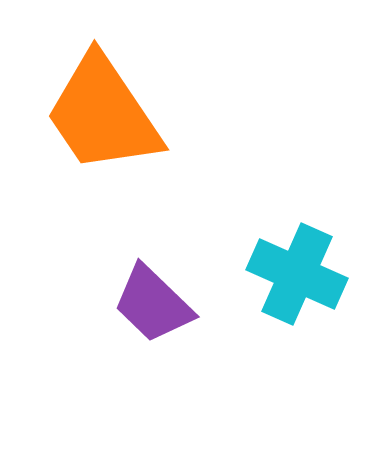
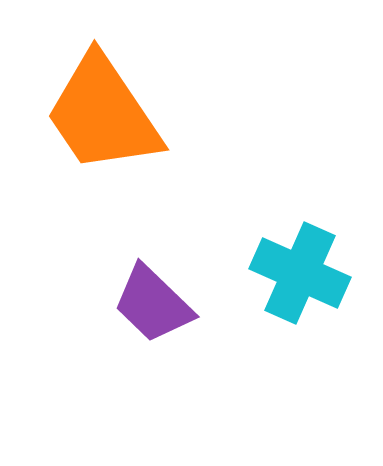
cyan cross: moved 3 px right, 1 px up
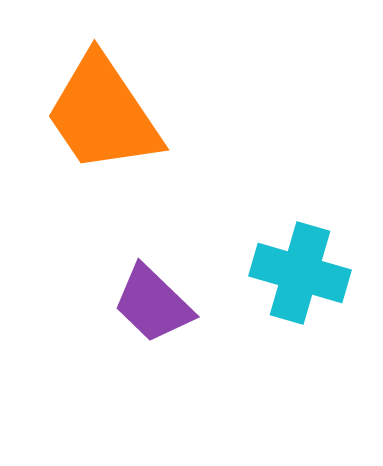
cyan cross: rotated 8 degrees counterclockwise
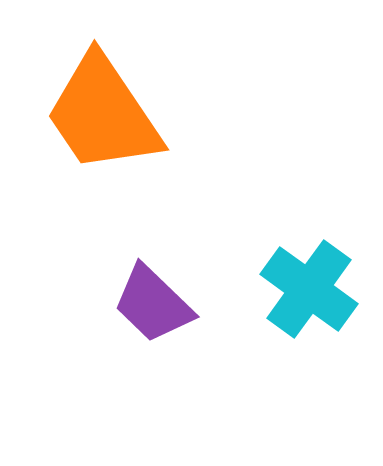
cyan cross: moved 9 px right, 16 px down; rotated 20 degrees clockwise
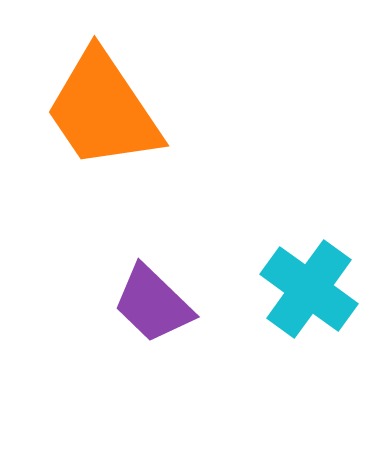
orange trapezoid: moved 4 px up
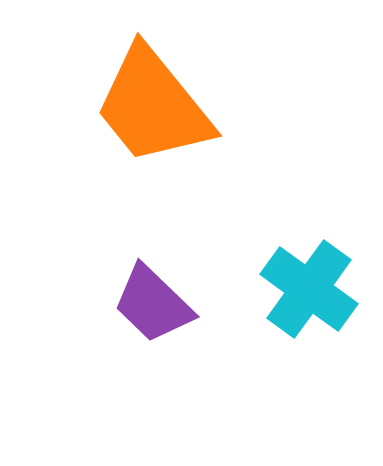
orange trapezoid: moved 50 px right, 4 px up; rotated 5 degrees counterclockwise
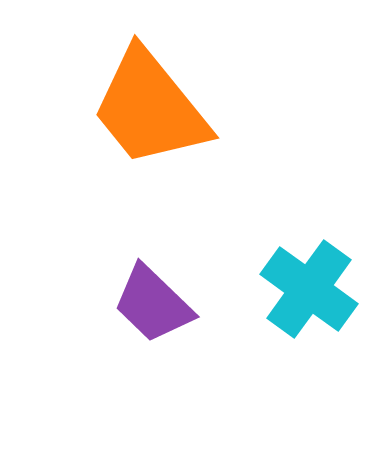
orange trapezoid: moved 3 px left, 2 px down
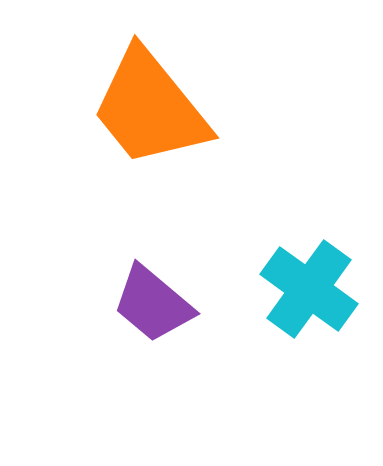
purple trapezoid: rotated 4 degrees counterclockwise
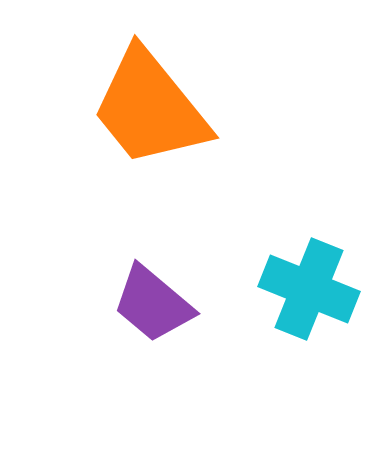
cyan cross: rotated 14 degrees counterclockwise
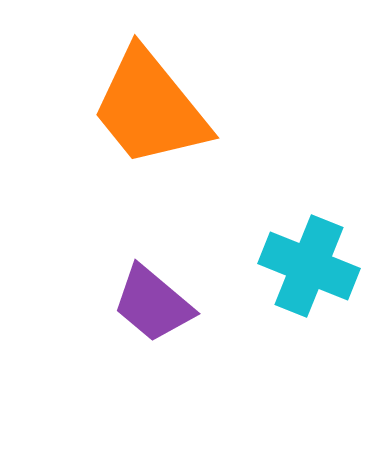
cyan cross: moved 23 px up
